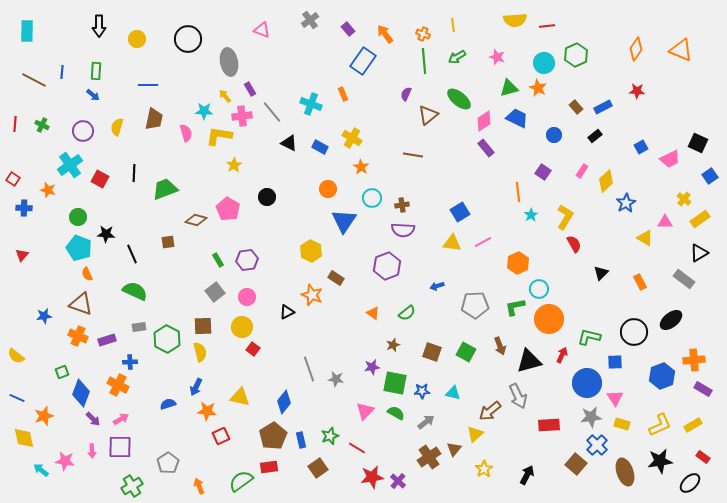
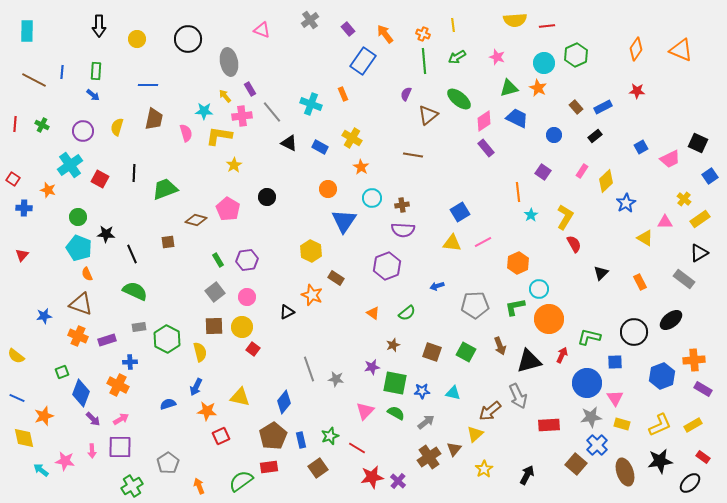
brown square at (203, 326): moved 11 px right
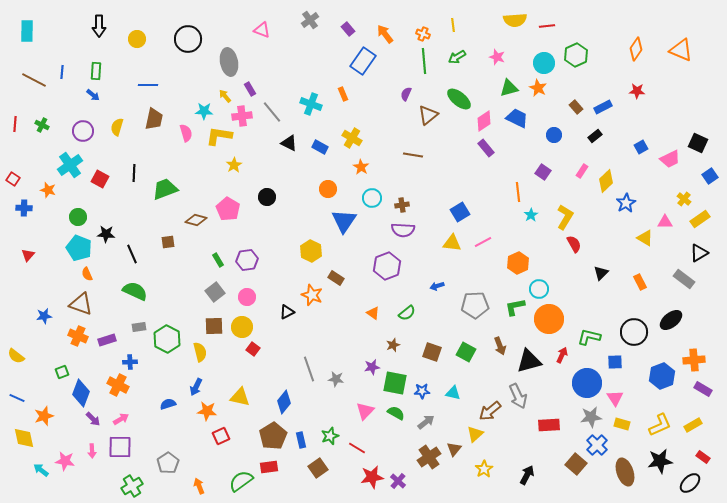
red triangle at (22, 255): moved 6 px right
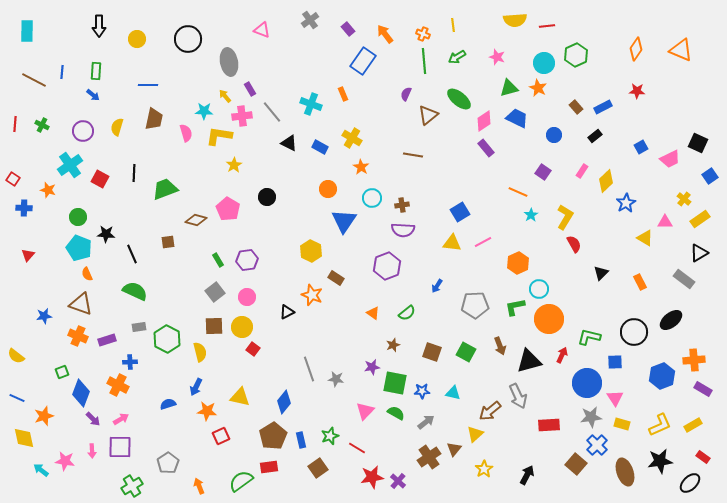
orange line at (518, 192): rotated 60 degrees counterclockwise
blue arrow at (437, 286): rotated 40 degrees counterclockwise
